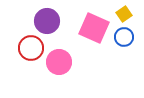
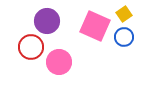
pink square: moved 1 px right, 2 px up
red circle: moved 1 px up
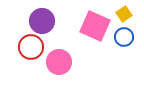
purple circle: moved 5 px left
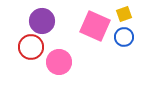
yellow square: rotated 14 degrees clockwise
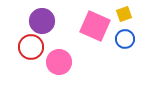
blue circle: moved 1 px right, 2 px down
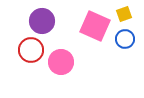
red circle: moved 3 px down
pink circle: moved 2 px right
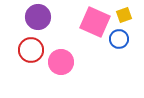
yellow square: moved 1 px down
purple circle: moved 4 px left, 4 px up
pink square: moved 4 px up
blue circle: moved 6 px left
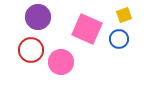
pink square: moved 8 px left, 7 px down
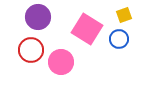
pink square: rotated 8 degrees clockwise
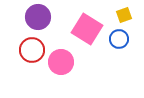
red circle: moved 1 px right
